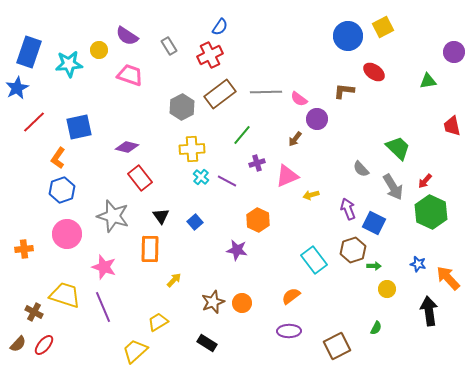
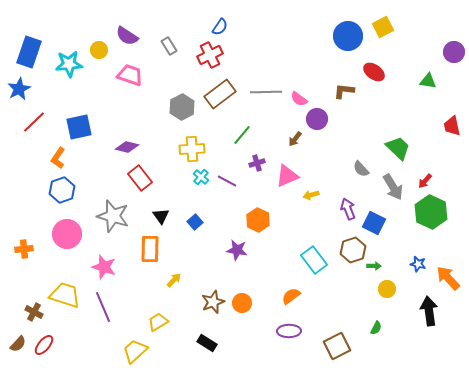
green triangle at (428, 81): rotated 18 degrees clockwise
blue star at (17, 88): moved 2 px right, 1 px down
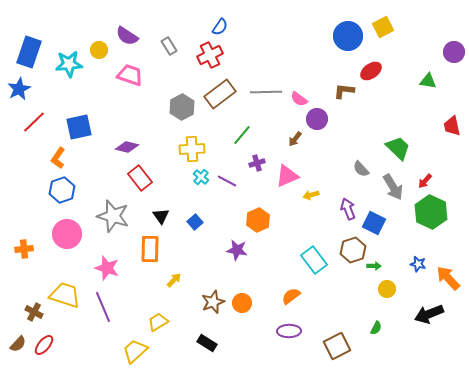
red ellipse at (374, 72): moved 3 px left, 1 px up; rotated 70 degrees counterclockwise
orange hexagon at (258, 220): rotated 10 degrees clockwise
pink star at (104, 267): moved 3 px right, 1 px down
black arrow at (429, 311): moved 3 px down; rotated 104 degrees counterclockwise
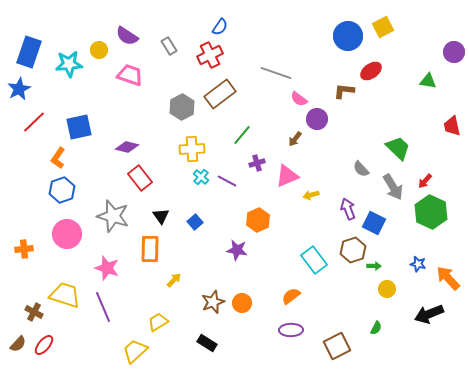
gray line at (266, 92): moved 10 px right, 19 px up; rotated 20 degrees clockwise
purple ellipse at (289, 331): moved 2 px right, 1 px up
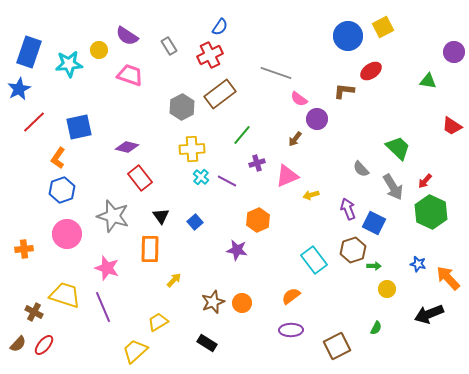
red trapezoid at (452, 126): rotated 45 degrees counterclockwise
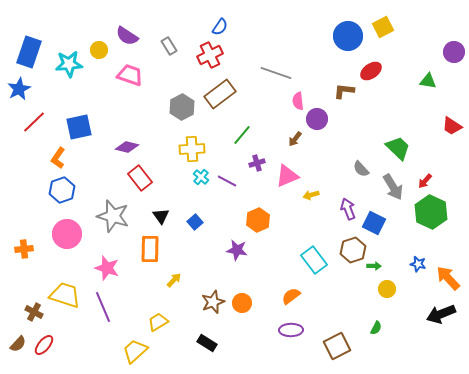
pink semicircle at (299, 99): moved 1 px left, 2 px down; rotated 48 degrees clockwise
black arrow at (429, 314): moved 12 px right
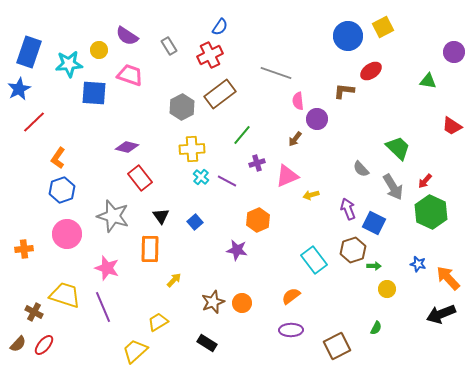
blue square at (79, 127): moved 15 px right, 34 px up; rotated 16 degrees clockwise
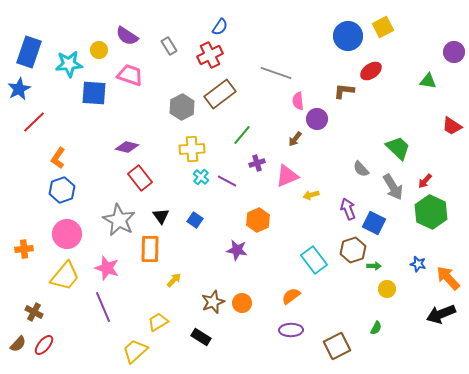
gray star at (113, 216): moved 6 px right, 4 px down; rotated 12 degrees clockwise
blue square at (195, 222): moved 2 px up; rotated 14 degrees counterclockwise
yellow trapezoid at (65, 295): moved 19 px up; rotated 112 degrees clockwise
black rectangle at (207, 343): moved 6 px left, 6 px up
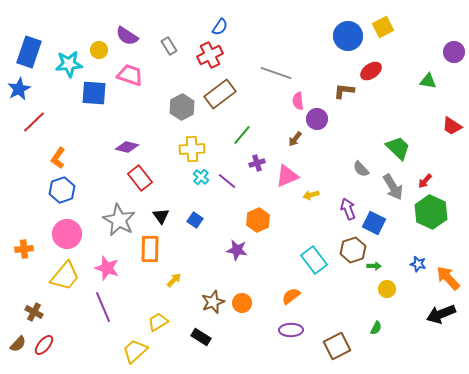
purple line at (227, 181): rotated 12 degrees clockwise
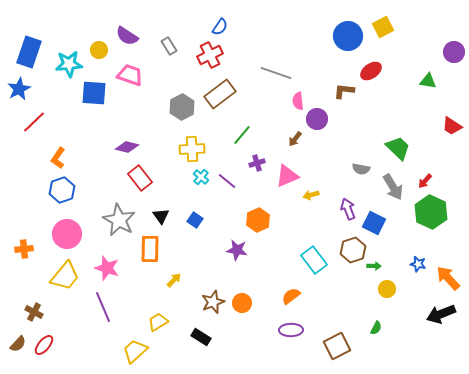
gray semicircle at (361, 169): rotated 36 degrees counterclockwise
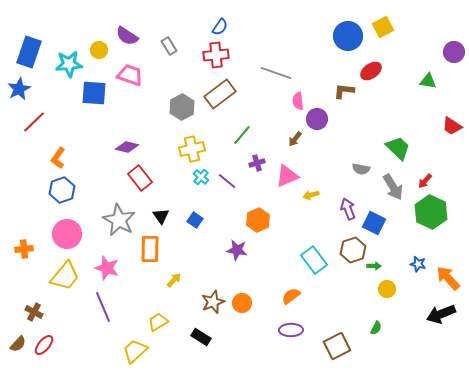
red cross at (210, 55): moved 6 px right; rotated 20 degrees clockwise
yellow cross at (192, 149): rotated 10 degrees counterclockwise
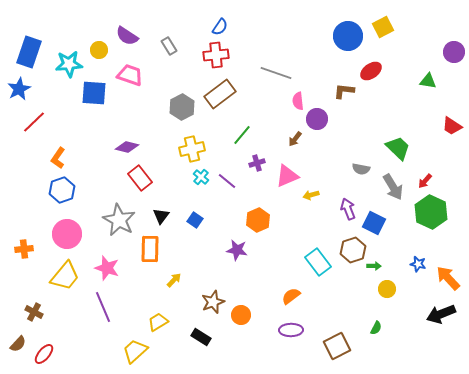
black triangle at (161, 216): rotated 12 degrees clockwise
cyan rectangle at (314, 260): moved 4 px right, 2 px down
orange circle at (242, 303): moved 1 px left, 12 px down
red ellipse at (44, 345): moved 9 px down
